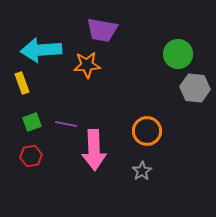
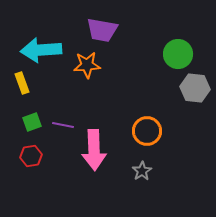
purple line: moved 3 px left, 1 px down
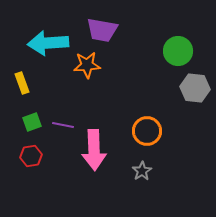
cyan arrow: moved 7 px right, 7 px up
green circle: moved 3 px up
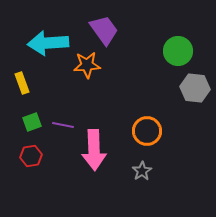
purple trapezoid: moved 2 px right; rotated 136 degrees counterclockwise
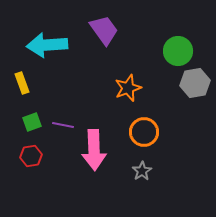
cyan arrow: moved 1 px left, 2 px down
orange star: moved 41 px right, 23 px down; rotated 16 degrees counterclockwise
gray hexagon: moved 5 px up; rotated 16 degrees counterclockwise
orange circle: moved 3 px left, 1 px down
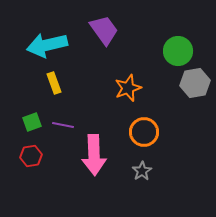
cyan arrow: rotated 9 degrees counterclockwise
yellow rectangle: moved 32 px right
pink arrow: moved 5 px down
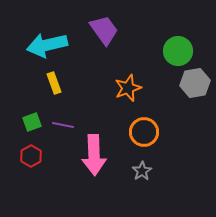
red hexagon: rotated 20 degrees counterclockwise
